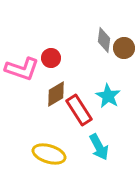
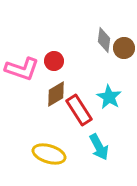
red circle: moved 3 px right, 3 px down
cyan star: moved 1 px right, 1 px down
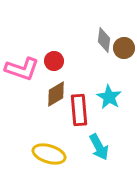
red rectangle: rotated 28 degrees clockwise
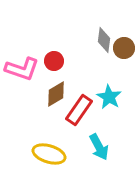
red rectangle: rotated 40 degrees clockwise
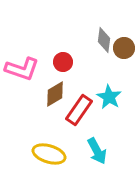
red circle: moved 9 px right, 1 px down
brown diamond: moved 1 px left
cyan arrow: moved 2 px left, 4 px down
